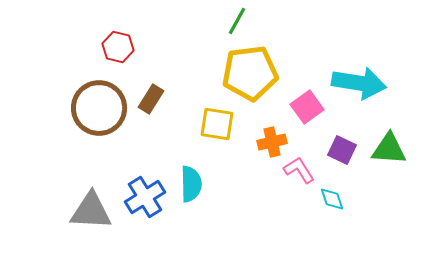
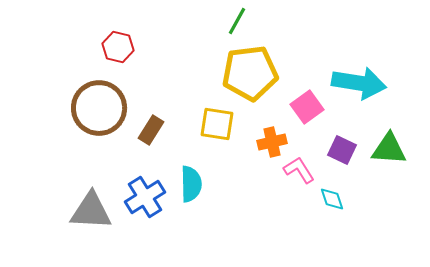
brown rectangle: moved 31 px down
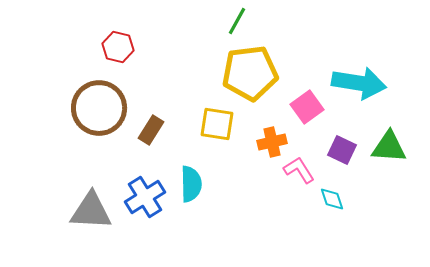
green triangle: moved 2 px up
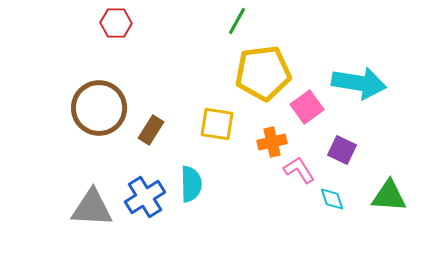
red hexagon: moved 2 px left, 24 px up; rotated 12 degrees counterclockwise
yellow pentagon: moved 13 px right
green triangle: moved 49 px down
gray triangle: moved 1 px right, 3 px up
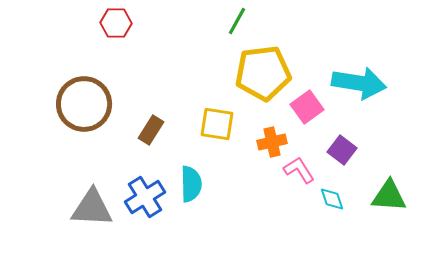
brown circle: moved 15 px left, 4 px up
purple square: rotated 12 degrees clockwise
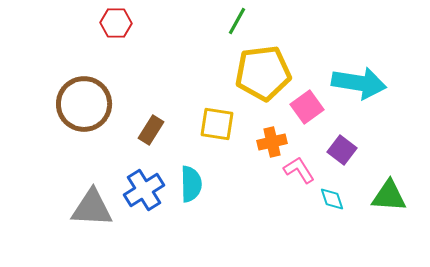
blue cross: moved 1 px left, 7 px up
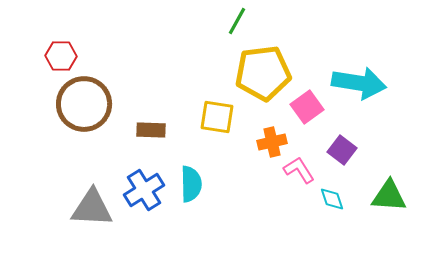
red hexagon: moved 55 px left, 33 px down
yellow square: moved 7 px up
brown rectangle: rotated 60 degrees clockwise
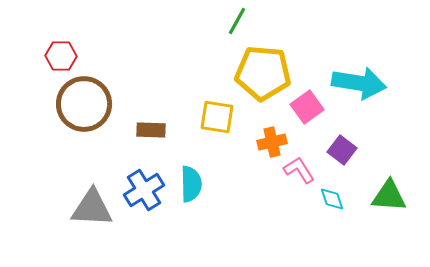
yellow pentagon: rotated 12 degrees clockwise
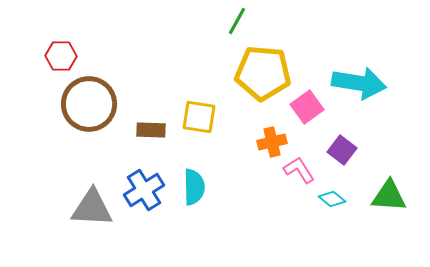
brown circle: moved 5 px right
yellow square: moved 18 px left
cyan semicircle: moved 3 px right, 3 px down
cyan diamond: rotated 32 degrees counterclockwise
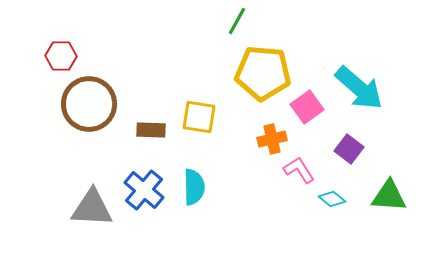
cyan arrow: moved 5 px down; rotated 32 degrees clockwise
orange cross: moved 3 px up
purple square: moved 7 px right, 1 px up
blue cross: rotated 18 degrees counterclockwise
